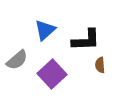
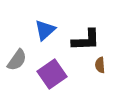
gray semicircle: rotated 15 degrees counterclockwise
purple square: rotated 8 degrees clockwise
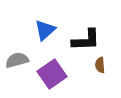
gray semicircle: rotated 140 degrees counterclockwise
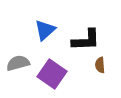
gray semicircle: moved 1 px right, 3 px down
purple square: rotated 20 degrees counterclockwise
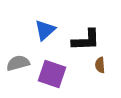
purple square: rotated 16 degrees counterclockwise
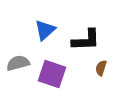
brown semicircle: moved 1 px right, 3 px down; rotated 21 degrees clockwise
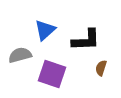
gray semicircle: moved 2 px right, 8 px up
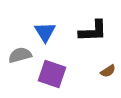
blue triangle: moved 2 px down; rotated 20 degrees counterclockwise
black L-shape: moved 7 px right, 9 px up
brown semicircle: moved 7 px right, 3 px down; rotated 140 degrees counterclockwise
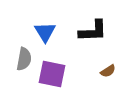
gray semicircle: moved 4 px right, 4 px down; rotated 115 degrees clockwise
purple square: rotated 8 degrees counterclockwise
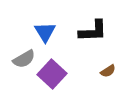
gray semicircle: rotated 50 degrees clockwise
purple square: rotated 32 degrees clockwise
